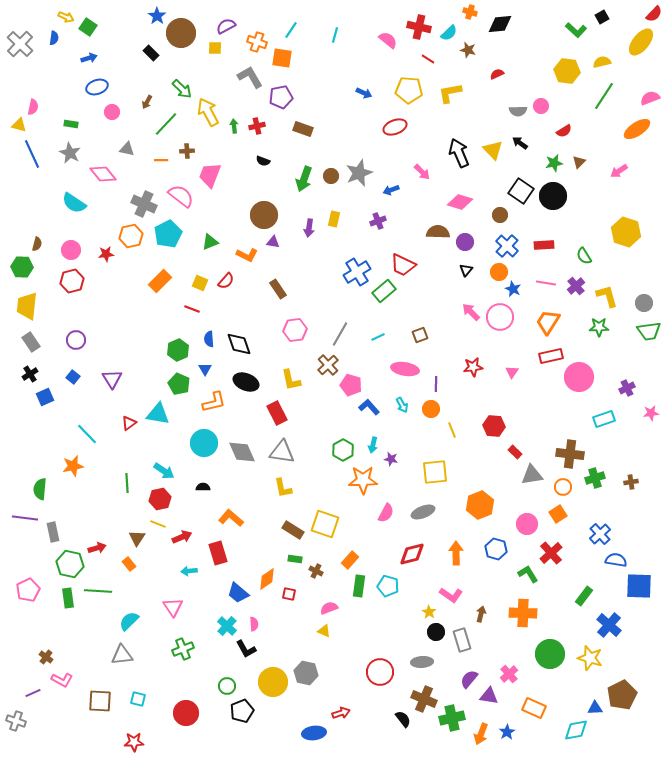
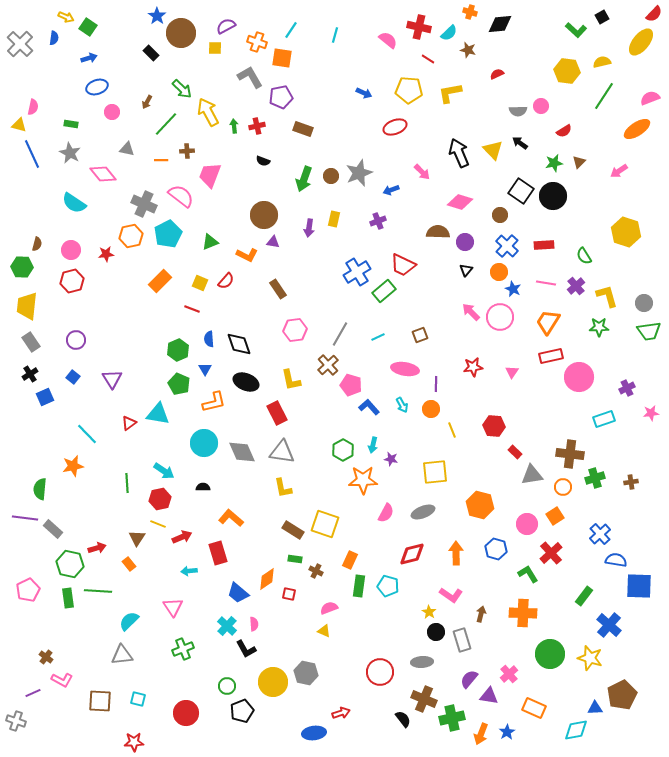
orange hexagon at (480, 505): rotated 24 degrees counterclockwise
orange square at (558, 514): moved 3 px left, 2 px down
gray rectangle at (53, 532): moved 3 px up; rotated 36 degrees counterclockwise
orange rectangle at (350, 560): rotated 18 degrees counterclockwise
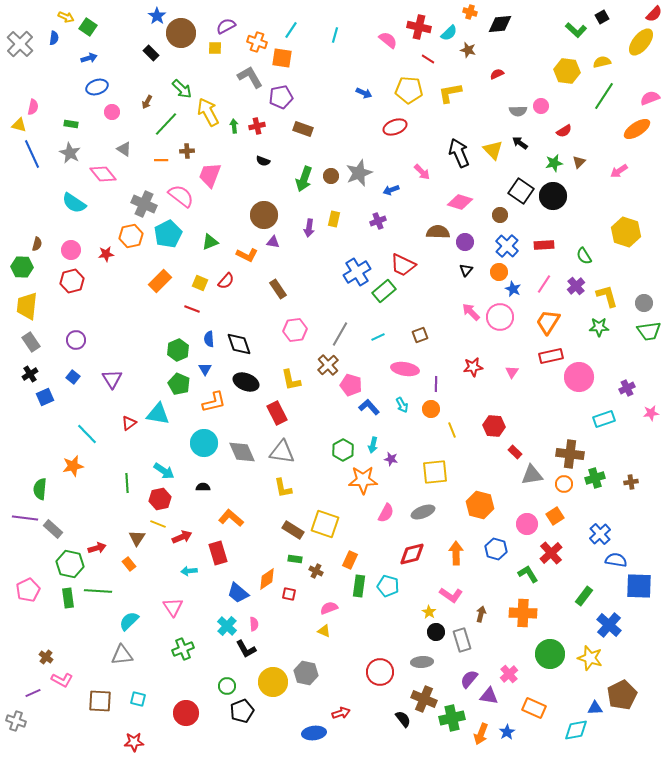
gray triangle at (127, 149): moved 3 px left; rotated 21 degrees clockwise
pink line at (546, 283): moved 2 px left, 1 px down; rotated 66 degrees counterclockwise
orange circle at (563, 487): moved 1 px right, 3 px up
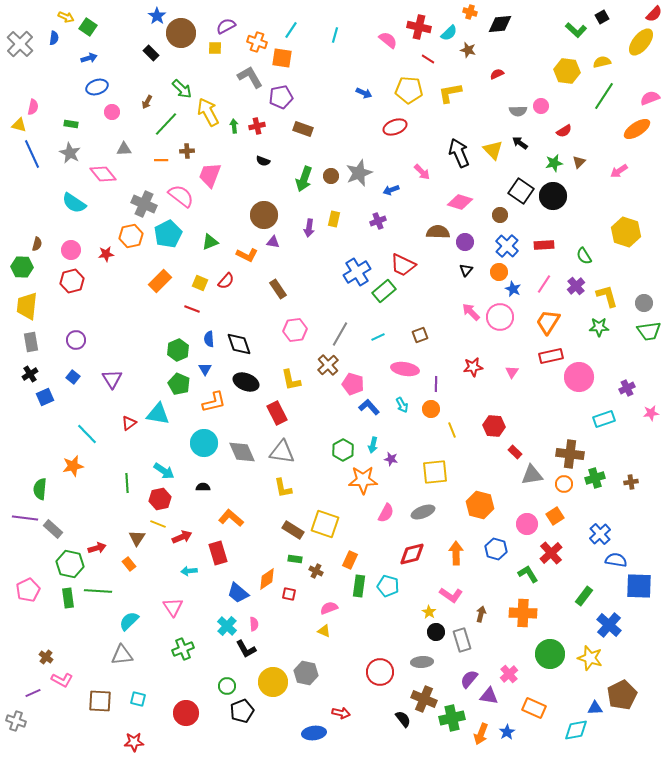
gray triangle at (124, 149): rotated 35 degrees counterclockwise
gray rectangle at (31, 342): rotated 24 degrees clockwise
pink pentagon at (351, 385): moved 2 px right, 1 px up
red arrow at (341, 713): rotated 30 degrees clockwise
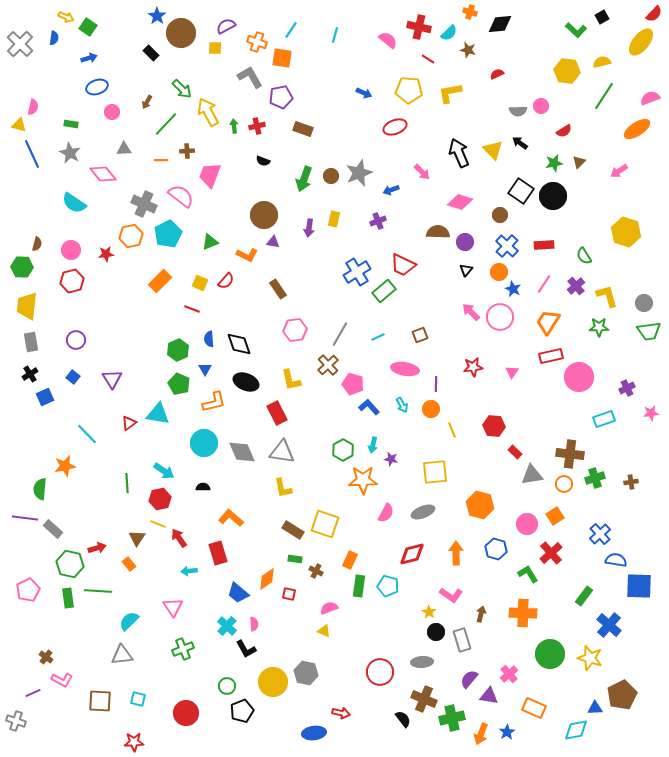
orange star at (73, 466): moved 8 px left
red arrow at (182, 537): moved 3 px left, 1 px down; rotated 102 degrees counterclockwise
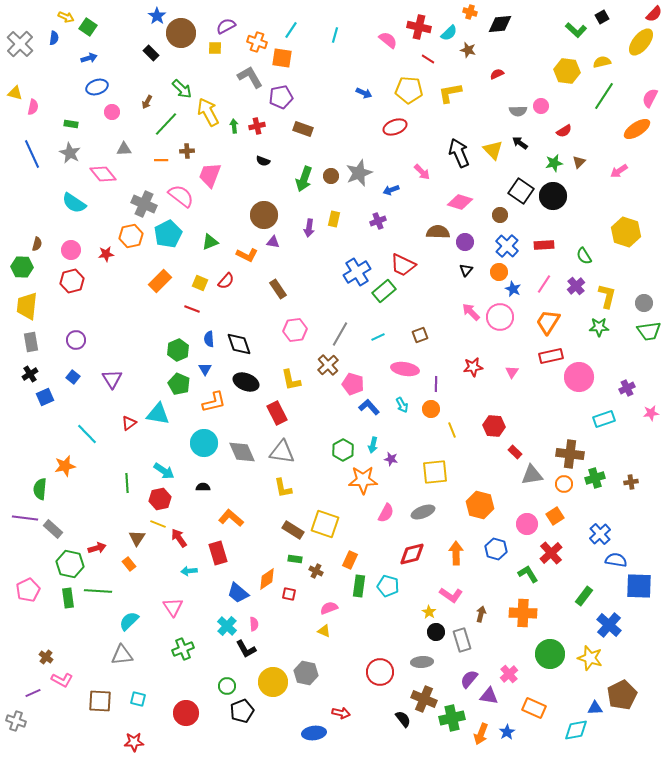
pink semicircle at (650, 98): rotated 42 degrees counterclockwise
yellow triangle at (19, 125): moved 4 px left, 32 px up
yellow L-shape at (607, 296): rotated 30 degrees clockwise
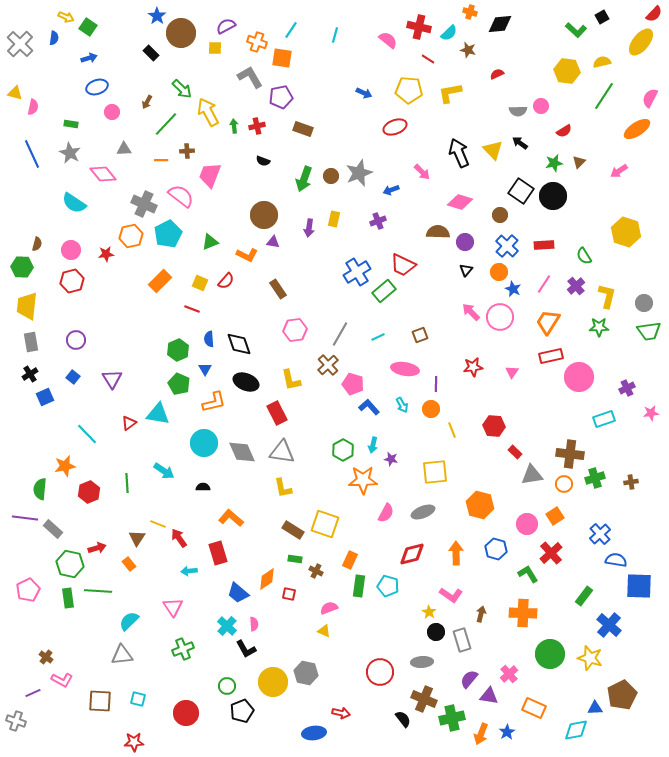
red hexagon at (160, 499): moved 71 px left, 7 px up; rotated 10 degrees counterclockwise
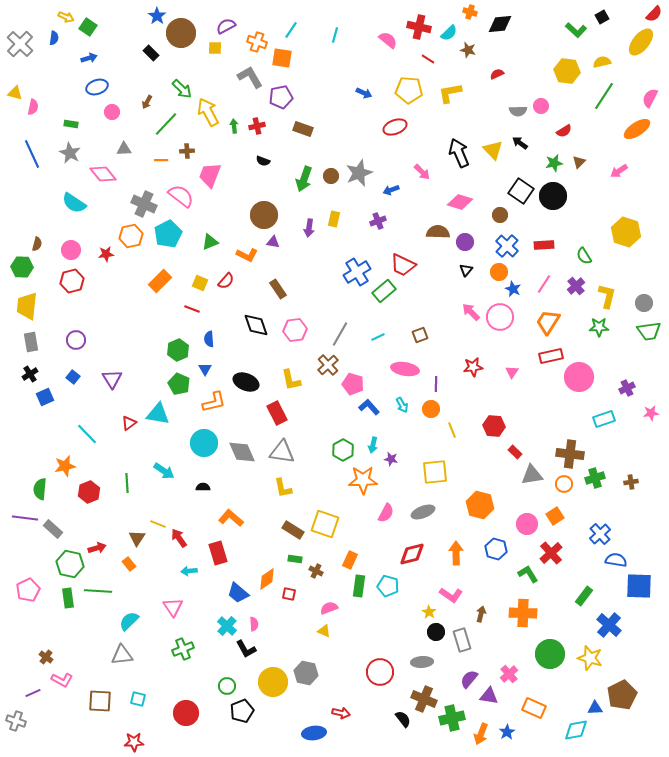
black diamond at (239, 344): moved 17 px right, 19 px up
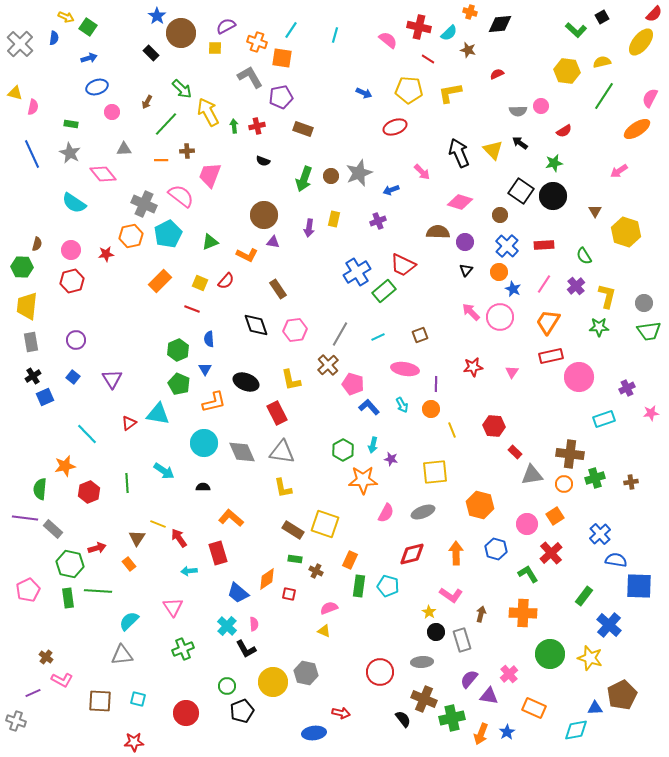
brown triangle at (579, 162): moved 16 px right, 49 px down; rotated 16 degrees counterclockwise
black cross at (30, 374): moved 3 px right, 2 px down
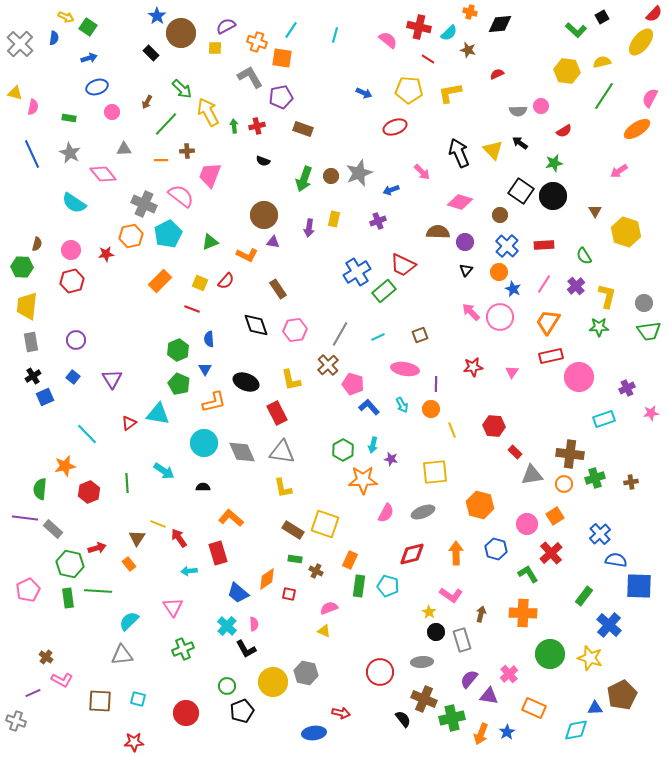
green rectangle at (71, 124): moved 2 px left, 6 px up
